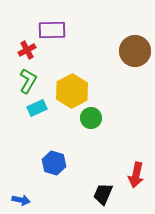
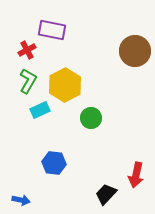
purple rectangle: rotated 12 degrees clockwise
yellow hexagon: moved 7 px left, 6 px up
cyan rectangle: moved 3 px right, 2 px down
blue hexagon: rotated 10 degrees counterclockwise
black trapezoid: moved 3 px right; rotated 20 degrees clockwise
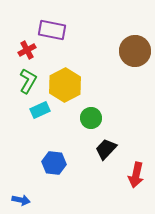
black trapezoid: moved 45 px up
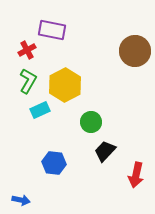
green circle: moved 4 px down
black trapezoid: moved 1 px left, 2 px down
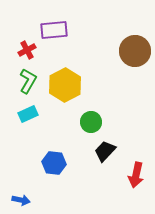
purple rectangle: moved 2 px right; rotated 16 degrees counterclockwise
cyan rectangle: moved 12 px left, 4 px down
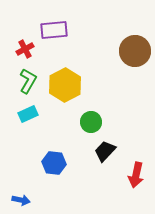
red cross: moved 2 px left, 1 px up
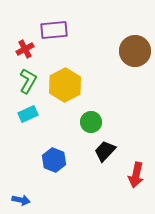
blue hexagon: moved 3 px up; rotated 15 degrees clockwise
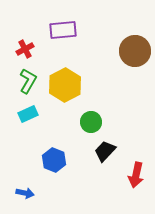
purple rectangle: moved 9 px right
blue arrow: moved 4 px right, 7 px up
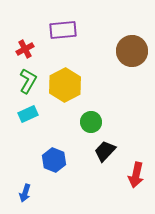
brown circle: moved 3 px left
blue arrow: rotated 96 degrees clockwise
